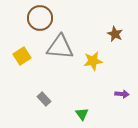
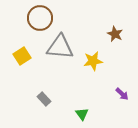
purple arrow: rotated 40 degrees clockwise
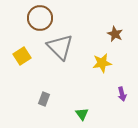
gray triangle: rotated 40 degrees clockwise
yellow star: moved 9 px right, 2 px down
purple arrow: rotated 32 degrees clockwise
gray rectangle: rotated 64 degrees clockwise
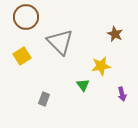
brown circle: moved 14 px left, 1 px up
gray triangle: moved 5 px up
yellow star: moved 1 px left, 3 px down
green triangle: moved 1 px right, 29 px up
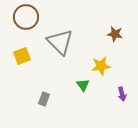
brown star: rotated 14 degrees counterclockwise
yellow square: rotated 12 degrees clockwise
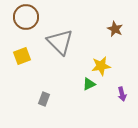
brown star: moved 5 px up; rotated 14 degrees clockwise
green triangle: moved 6 px right, 1 px up; rotated 40 degrees clockwise
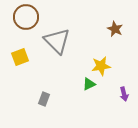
gray triangle: moved 3 px left, 1 px up
yellow square: moved 2 px left, 1 px down
purple arrow: moved 2 px right
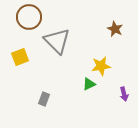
brown circle: moved 3 px right
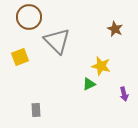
yellow star: rotated 24 degrees clockwise
gray rectangle: moved 8 px left, 11 px down; rotated 24 degrees counterclockwise
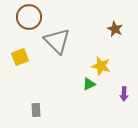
purple arrow: rotated 16 degrees clockwise
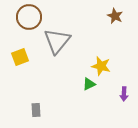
brown star: moved 13 px up
gray triangle: rotated 24 degrees clockwise
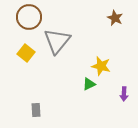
brown star: moved 2 px down
yellow square: moved 6 px right, 4 px up; rotated 30 degrees counterclockwise
